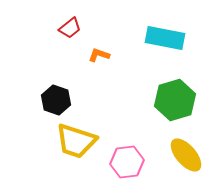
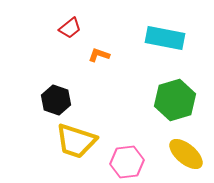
yellow ellipse: moved 1 px up; rotated 9 degrees counterclockwise
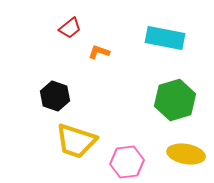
orange L-shape: moved 3 px up
black hexagon: moved 1 px left, 4 px up
yellow ellipse: rotated 30 degrees counterclockwise
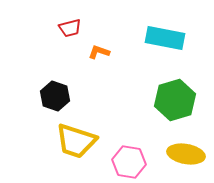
red trapezoid: rotated 25 degrees clockwise
pink hexagon: moved 2 px right; rotated 16 degrees clockwise
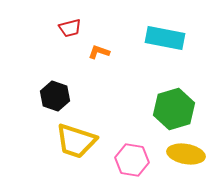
green hexagon: moved 1 px left, 9 px down
pink hexagon: moved 3 px right, 2 px up
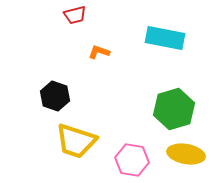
red trapezoid: moved 5 px right, 13 px up
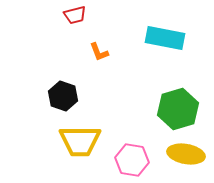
orange L-shape: rotated 130 degrees counterclockwise
black hexagon: moved 8 px right
green hexagon: moved 4 px right
yellow trapezoid: moved 4 px right; rotated 18 degrees counterclockwise
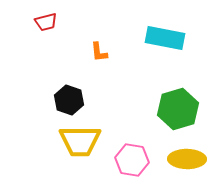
red trapezoid: moved 29 px left, 7 px down
orange L-shape: rotated 15 degrees clockwise
black hexagon: moved 6 px right, 4 px down
yellow ellipse: moved 1 px right, 5 px down; rotated 9 degrees counterclockwise
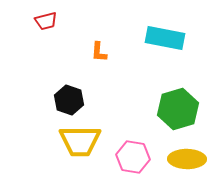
red trapezoid: moved 1 px up
orange L-shape: rotated 10 degrees clockwise
pink hexagon: moved 1 px right, 3 px up
